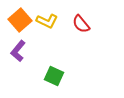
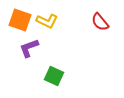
orange square: rotated 30 degrees counterclockwise
red semicircle: moved 19 px right, 2 px up
purple L-shape: moved 11 px right, 3 px up; rotated 30 degrees clockwise
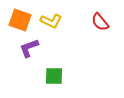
yellow L-shape: moved 4 px right
green square: rotated 24 degrees counterclockwise
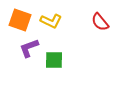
green square: moved 16 px up
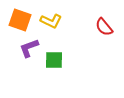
red semicircle: moved 4 px right, 5 px down
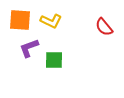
orange square: rotated 15 degrees counterclockwise
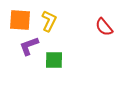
yellow L-shape: moved 2 px left; rotated 90 degrees counterclockwise
purple L-shape: moved 2 px up
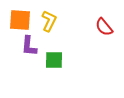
purple L-shape: rotated 65 degrees counterclockwise
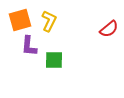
orange square: rotated 20 degrees counterclockwise
red semicircle: moved 5 px right, 2 px down; rotated 90 degrees counterclockwise
